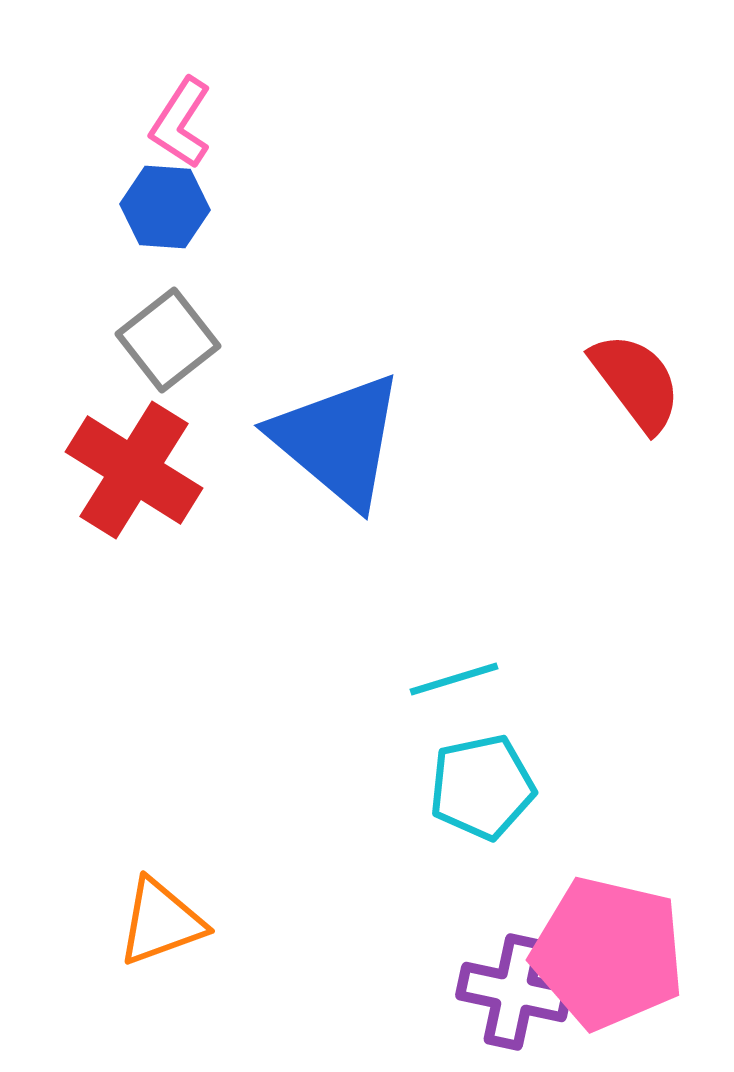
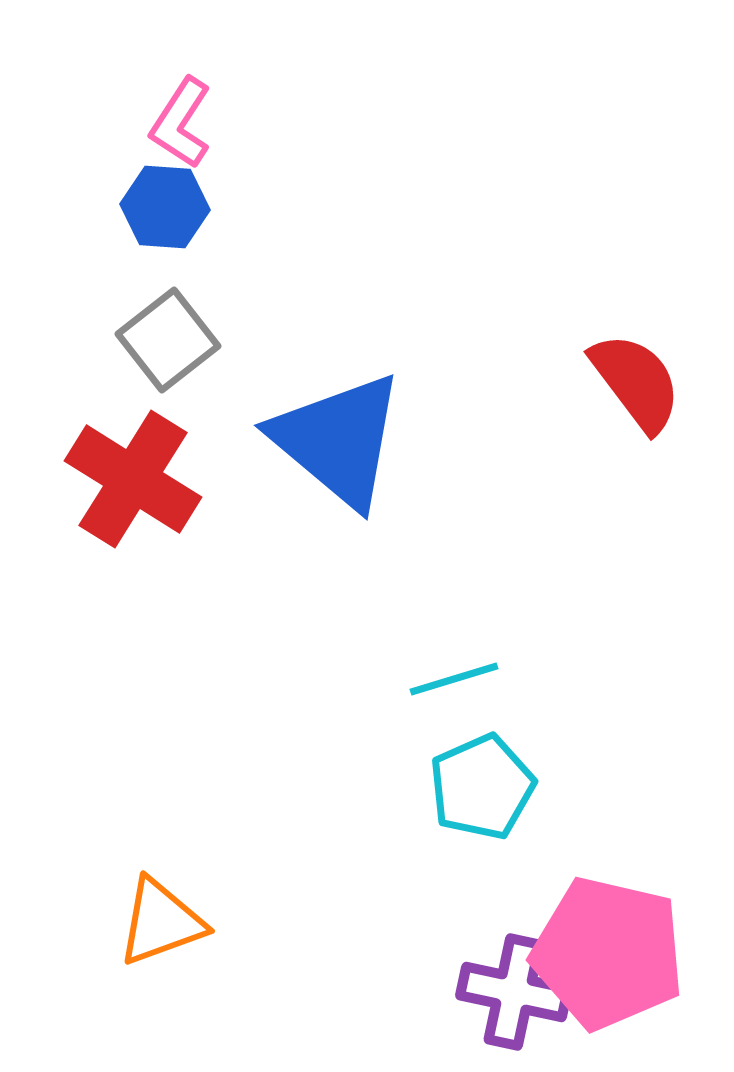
red cross: moved 1 px left, 9 px down
cyan pentagon: rotated 12 degrees counterclockwise
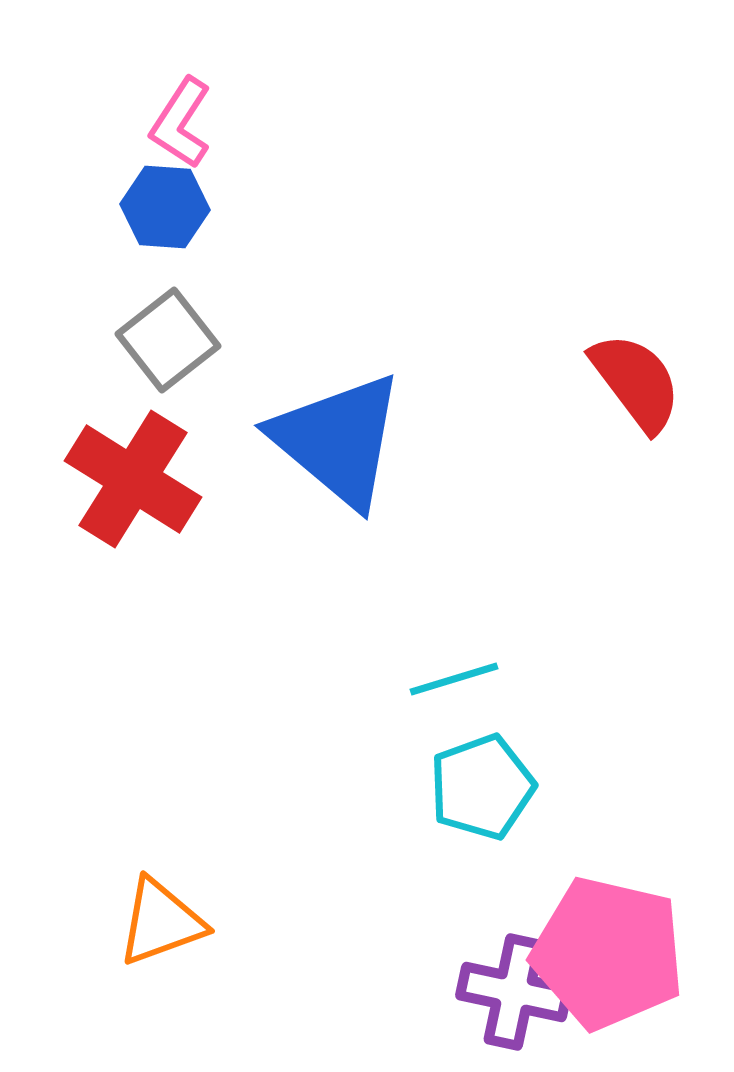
cyan pentagon: rotated 4 degrees clockwise
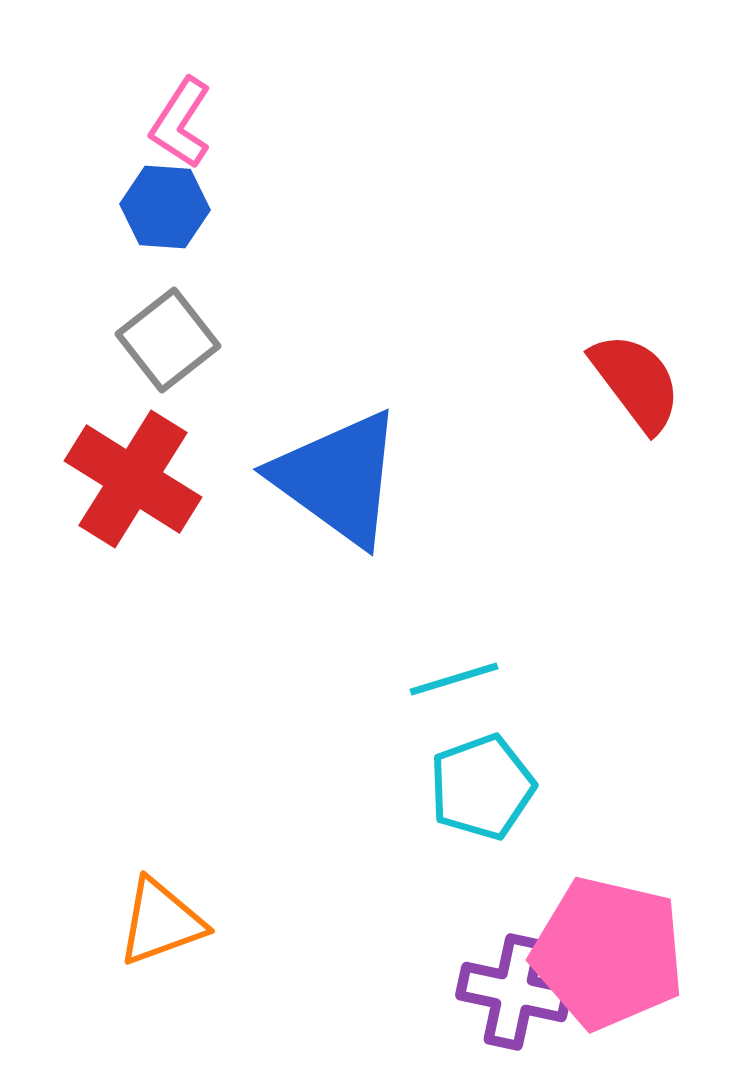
blue triangle: moved 38 px down; rotated 4 degrees counterclockwise
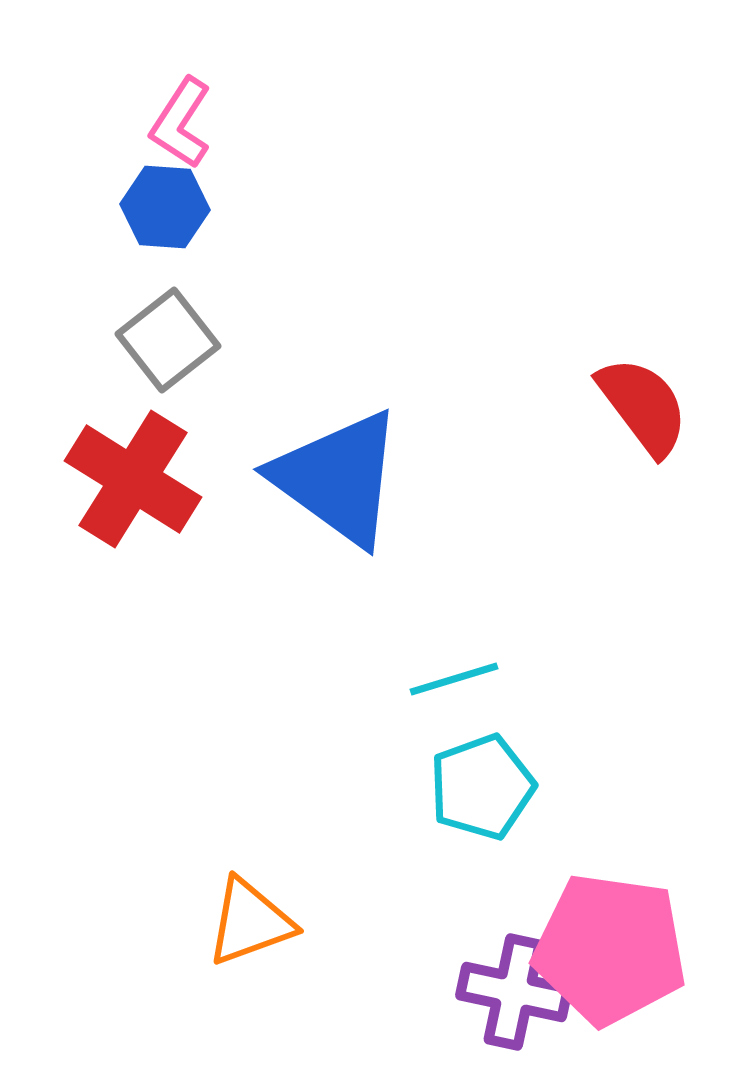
red semicircle: moved 7 px right, 24 px down
orange triangle: moved 89 px right
pink pentagon: moved 2 px right, 4 px up; rotated 5 degrees counterclockwise
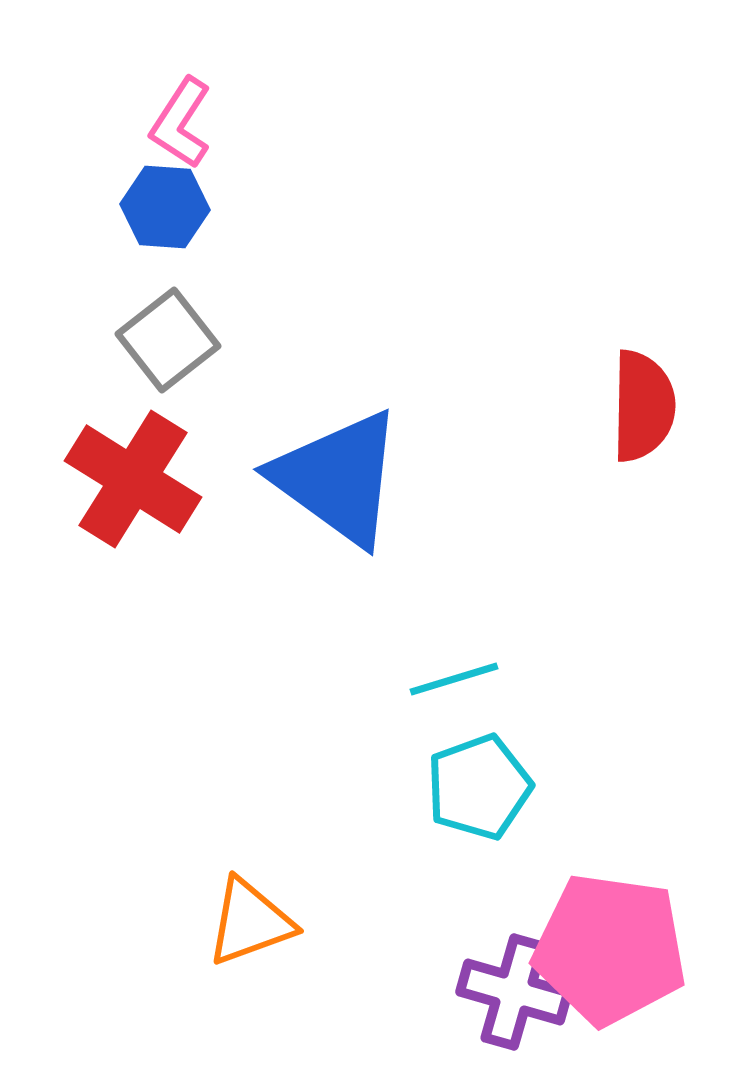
red semicircle: rotated 38 degrees clockwise
cyan pentagon: moved 3 px left
purple cross: rotated 4 degrees clockwise
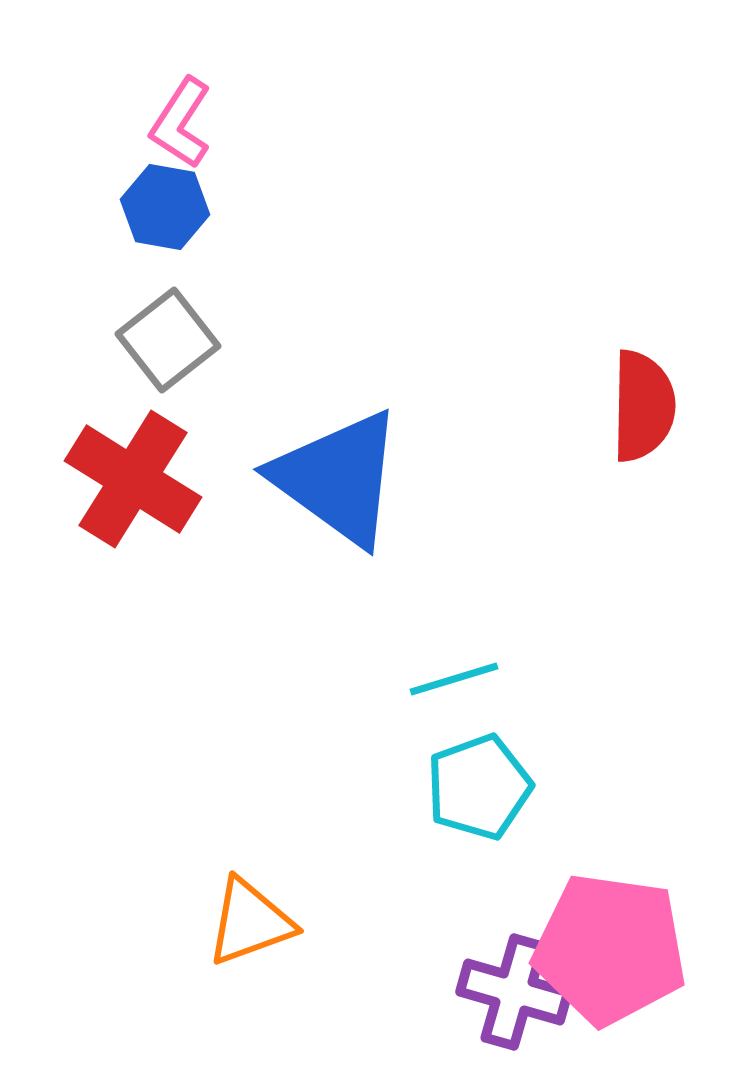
blue hexagon: rotated 6 degrees clockwise
